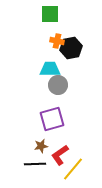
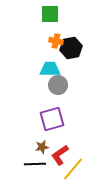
orange cross: moved 1 px left
brown star: moved 1 px right, 1 px down
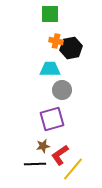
gray circle: moved 4 px right, 5 px down
brown star: moved 1 px right, 1 px up
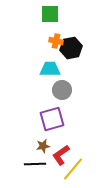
red L-shape: moved 1 px right
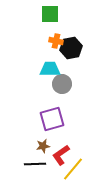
gray circle: moved 6 px up
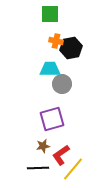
black line: moved 3 px right, 4 px down
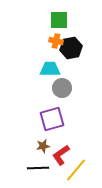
green square: moved 9 px right, 6 px down
gray circle: moved 4 px down
yellow line: moved 3 px right, 1 px down
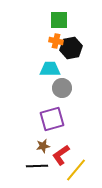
black line: moved 1 px left, 2 px up
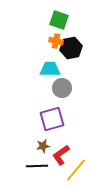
green square: rotated 18 degrees clockwise
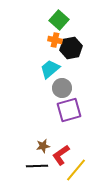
green square: rotated 24 degrees clockwise
orange cross: moved 1 px left, 1 px up
cyan trapezoid: rotated 40 degrees counterclockwise
purple square: moved 17 px right, 9 px up
